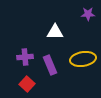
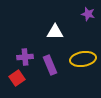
purple star: rotated 16 degrees clockwise
red square: moved 10 px left, 6 px up; rotated 14 degrees clockwise
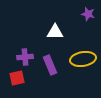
red square: rotated 21 degrees clockwise
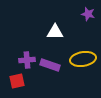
purple cross: moved 2 px right, 3 px down
purple rectangle: rotated 48 degrees counterclockwise
red square: moved 3 px down
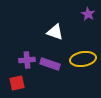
purple star: rotated 16 degrees clockwise
white triangle: rotated 18 degrees clockwise
purple rectangle: moved 1 px up
red square: moved 2 px down
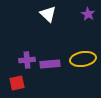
white triangle: moved 7 px left, 18 px up; rotated 24 degrees clockwise
purple rectangle: rotated 24 degrees counterclockwise
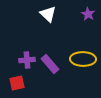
yellow ellipse: rotated 10 degrees clockwise
purple rectangle: rotated 54 degrees clockwise
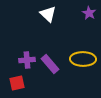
purple star: moved 1 px right, 1 px up
